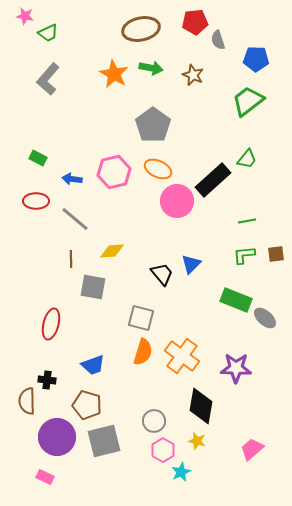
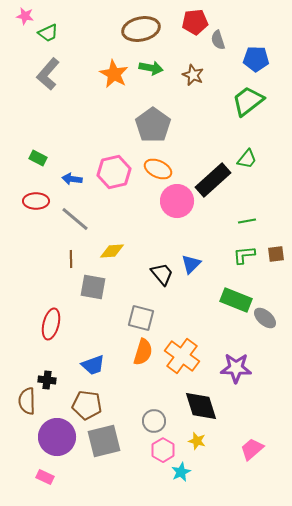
gray L-shape at (48, 79): moved 5 px up
brown pentagon at (87, 405): rotated 8 degrees counterclockwise
black diamond at (201, 406): rotated 27 degrees counterclockwise
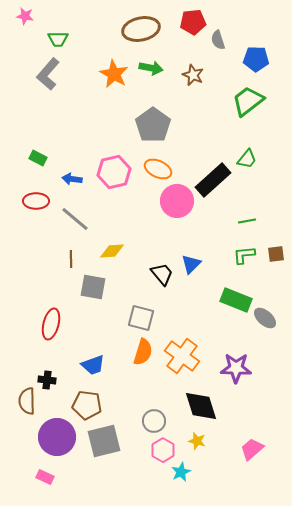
red pentagon at (195, 22): moved 2 px left
green trapezoid at (48, 33): moved 10 px right, 6 px down; rotated 25 degrees clockwise
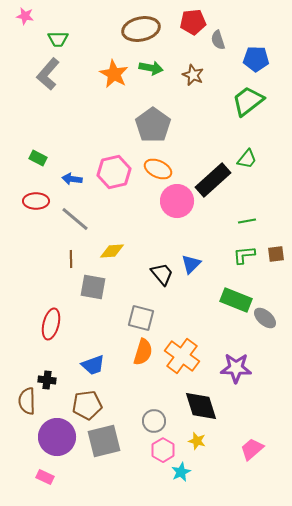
brown pentagon at (87, 405): rotated 16 degrees counterclockwise
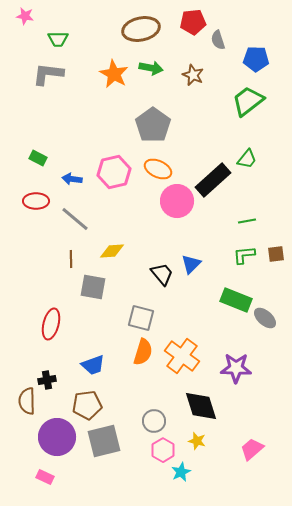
gray L-shape at (48, 74): rotated 56 degrees clockwise
black cross at (47, 380): rotated 18 degrees counterclockwise
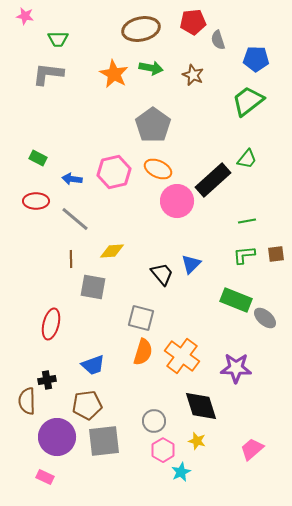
gray square at (104, 441): rotated 8 degrees clockwise
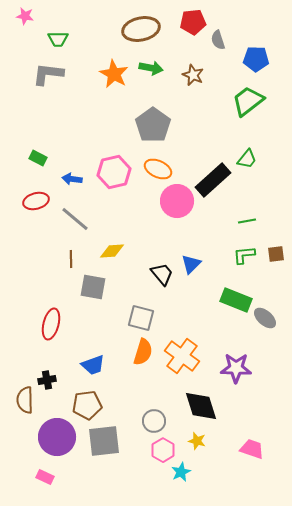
red ellipse at (36, 201): rotated 15 degrees counterclockwise
brown semicircle at (27, 401): moved 2 px left, 1 px up
pink trapezoid at (252, 449): rotated 60 degrees clockwise
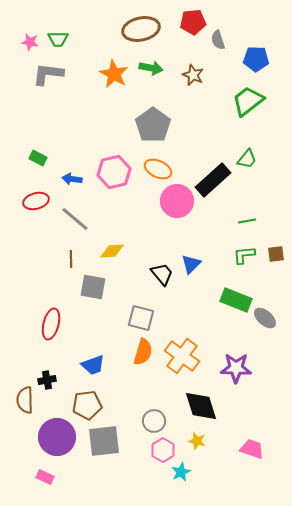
pink star at (25, 16): moved 5 px right, 26 px down
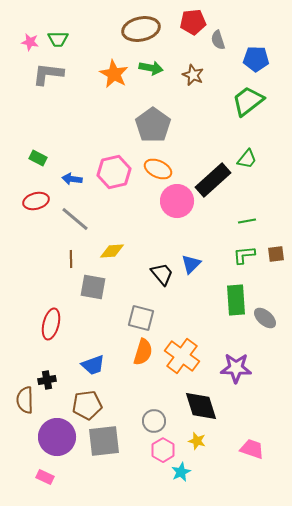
green rectangle at (236, 300): rotated 64 degrees clockwise
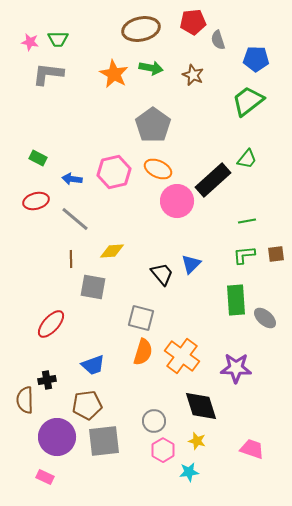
red ellipse at (51, 324): rotated 28 degrees clockwise
cyan star at (181, 472): moved 8 px right; rotated 18 degrees clockwise
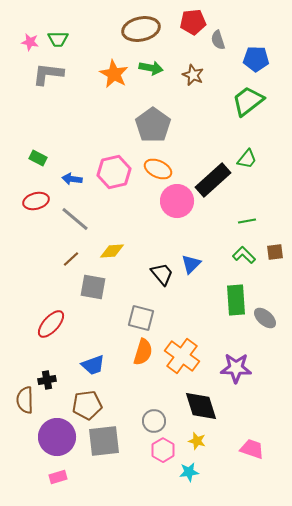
brown square at (276, 254): moved 1 px left, 2 px up
green L-shape at (244, 255): rotated 50 degrees clockwise
brown line at (71, 259): rotated 48 degrees clockwise
pink rectangle at (45, 477): moved 13 px right; rotated 42 degrees counterclockwise
